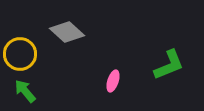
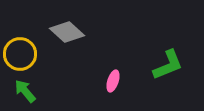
green L-shape: moved 1 px left
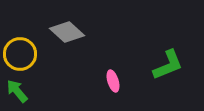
pink ellipse: rotated 35 degrees counterclockwise
green arrow: moved 8 px left
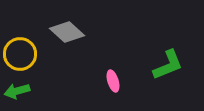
green arrow: rotated 65 degrees counterclockwise
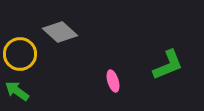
gray diamond: moved 7 px left
green arrow: rotated 50 degrees clockwise
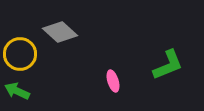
green arrow: rotated 10 degrees counterclockwise
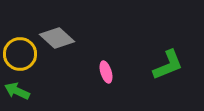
gray diamond: moved 3 px left, 6 px down
pink ellipse: moved 7 px left, 9 px up
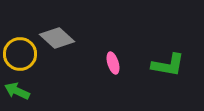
green L-shape: rotated 32 degrees clockwise
pink ellipse: moved 7 px right, 9 px up
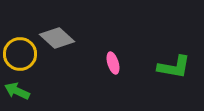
green L-shape: moved 6 px right, 2 px down
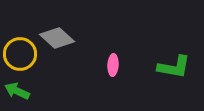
pink ellipse: moved 2 px down; rotated 20 degrees clockwise
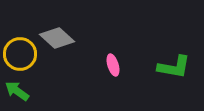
pink ellipse: rotated 20 degrees counterclockwise
green arrow: rotated 10 degrees clockwise
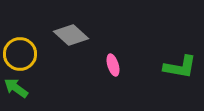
gray diamond: moved 14 px right, 3 px up
green L-shape: moved 6 px right
green arrow: moved 1 px left, 3 px up
